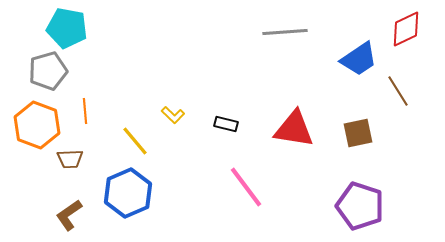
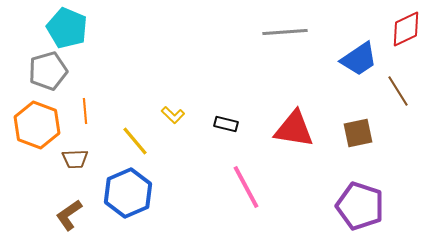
cyan pentagon: rotated 12 degrees clockwise
brown trapezoid: moved 5 px right
pink line: rotated 9 degrees clockwise
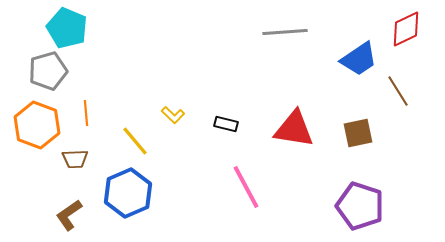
orange line: moved 1 px right, 2 px down
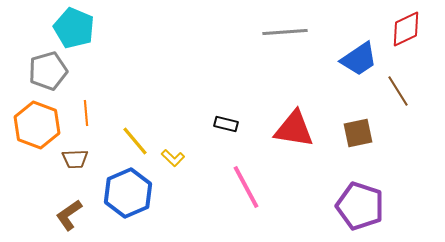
cyan pentagon: moved 7 px right
yellow L-shape: moved 43 px down
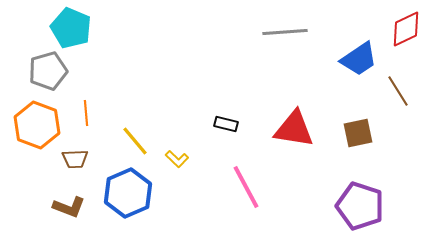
cyan pentagon: moved 3 px left
yellow L-shape: moved 4 px right, 1 px down
brown L-shape: moved 8 px up; rotated 124 degrees counterclockwise
